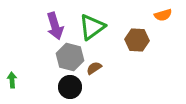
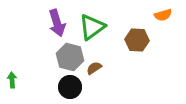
purple arrow: moved 2 px right, 3 px up
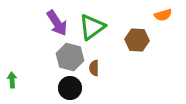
purple arrow: rotated 16 degrees counterclockwise
brown semicircle: rotated 56 degrees counterclockwise
black circle: moved 1 px down
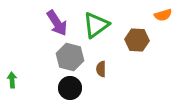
green triangle: moved 4 px right, 2 px up
brown semicircle: moved 7 px right, 1 px down
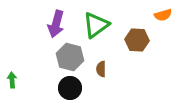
purple arrow: moved 1 px left, 1 px down; rotated 48 degrees clockwise
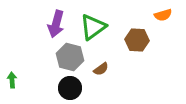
green triangle: moved 3 px left, 2 px down
brown semicircle: rotated 126 degrees counterclockwise
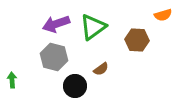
purple arrow: rotated 56 degrees clockwise
gray hexagon: moved 16 px left
black circle: moved 5 px right, 2 px up
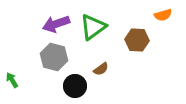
green arrow: rotated 28 degrees counterclockwise
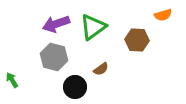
black circle: moved 1 px down
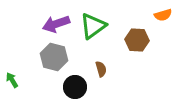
green triangle: moved 1 px up
brown semicircle: rotated 70 degrees counterclockwise
